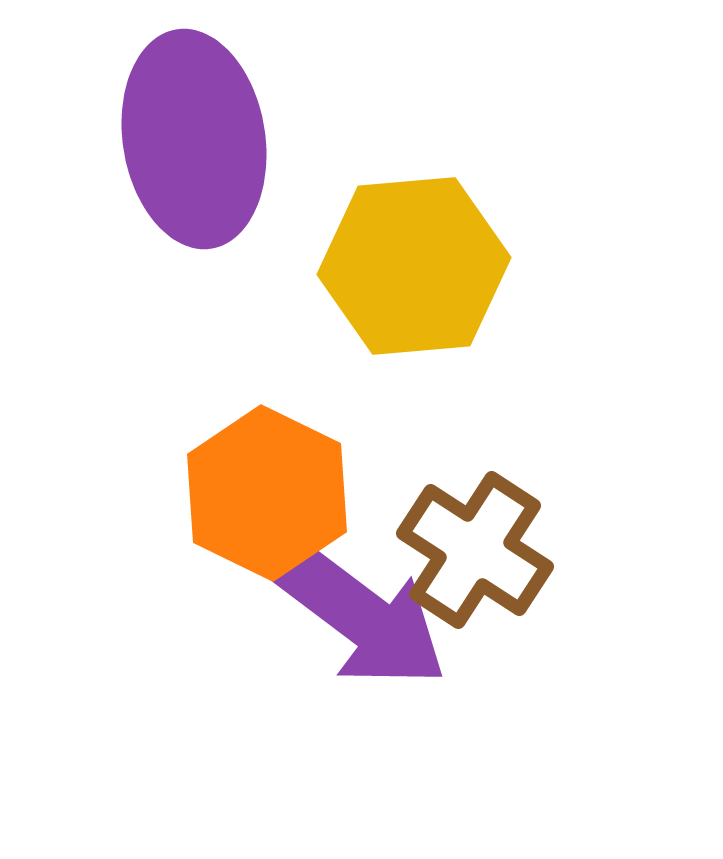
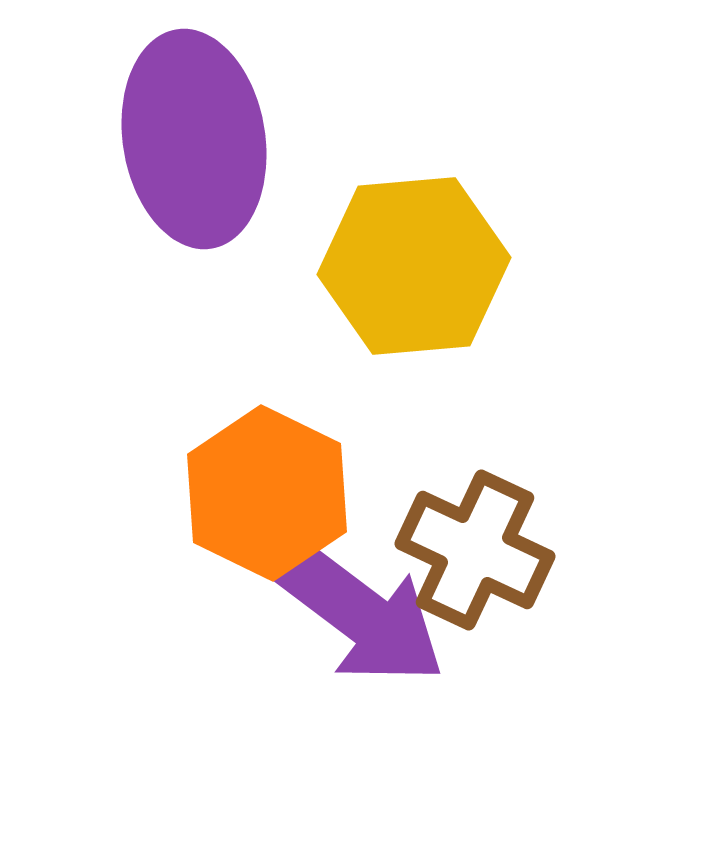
brown cross: rotated 8 degrees counterclockwise
purple arrow: moved 2 px left, 3 px up
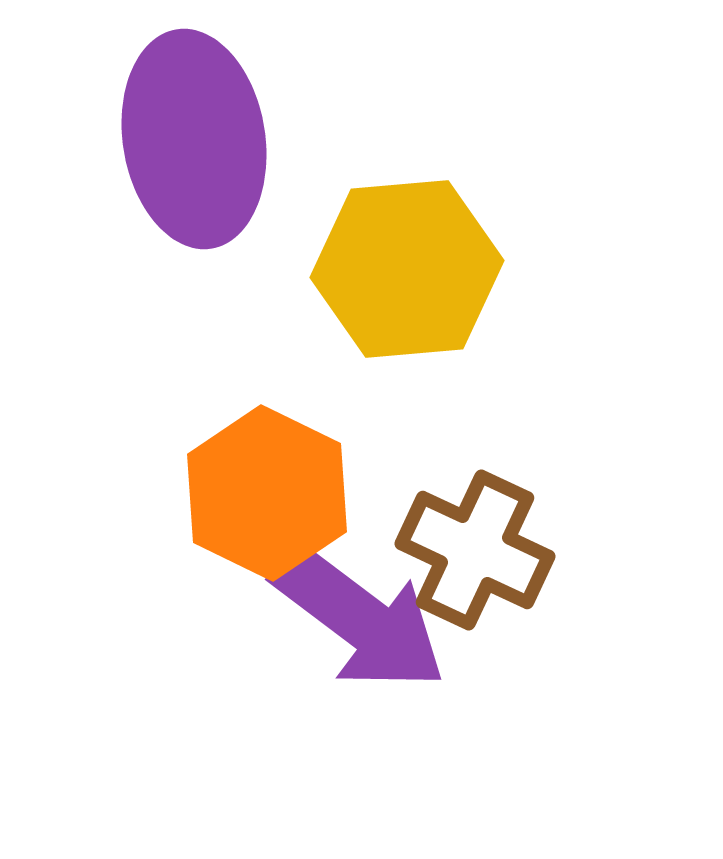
yellow hexagon: moved 7 px left, 3 px down
purple arrow: moved 1 px right, 6 px down
